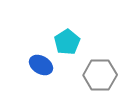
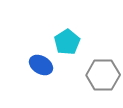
gray hexagon: moved 3 px right
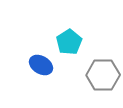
cyan pentagon: moved 2 px right
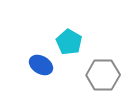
cyan pentagon: rotated 10 degrees counterclockwise
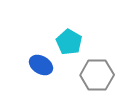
gray hexagon: moved 6 px left
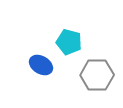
cyan pentagon: rotated 15 degrees counterclockwise
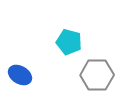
blue ellipse: moved 21 px left, 10 px down
